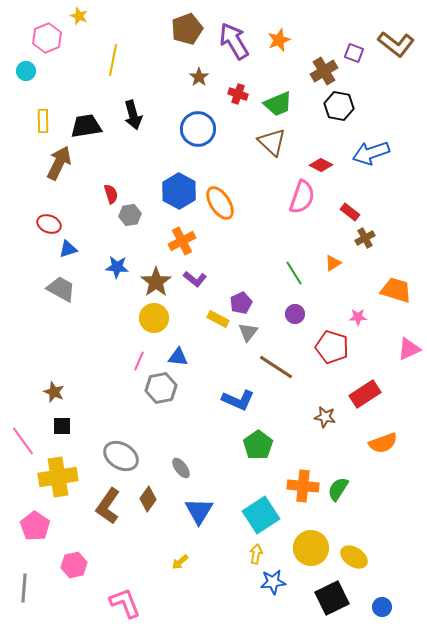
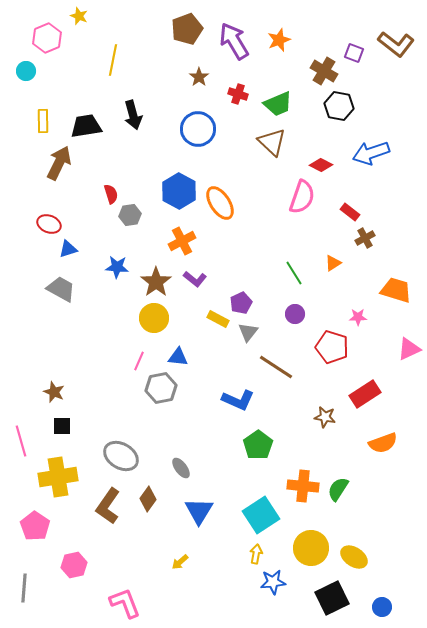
brown cross at (324, 71): rotated 28 degrees counterclockwise
pink line at (23, 441): moved 2 px left; rotated 20 degrees clockwise
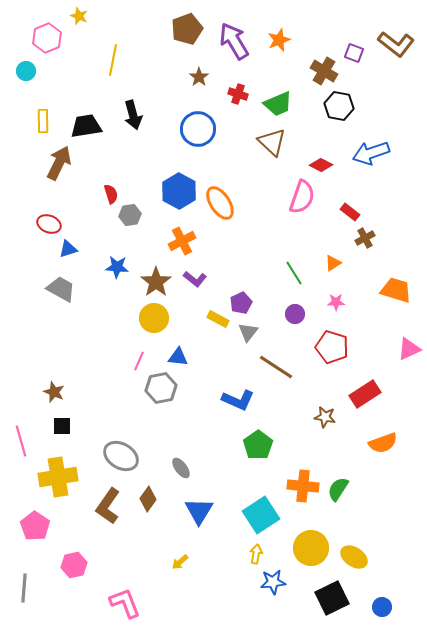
pink star at (358, 317): moved 22 px left, 15 px up
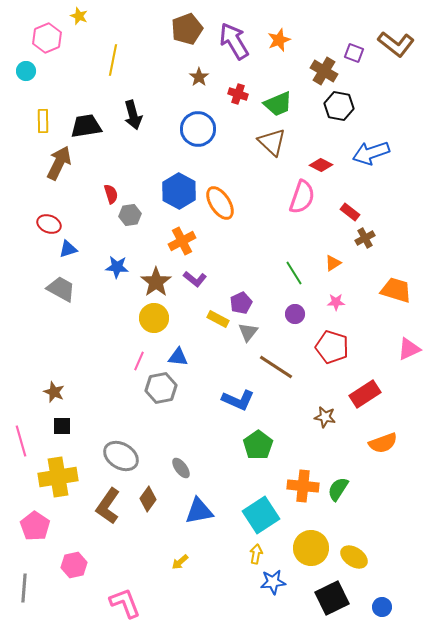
blue triangle at (199, 511): rotated 48 degrees clockwise
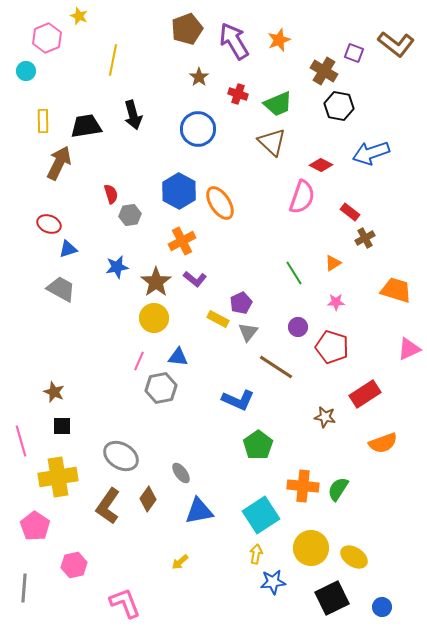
blue star at (117, 267): rotated 15 degrees counterclockwise
purple circle at (295, 314): moved 3 px right, 13 px down
gray ellipse at (181, 468): moved 5 px down
